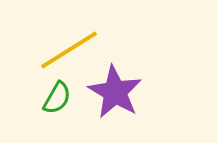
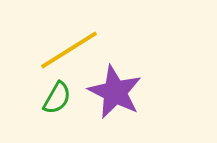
purple star: rotated 4 degrees counterclockwise
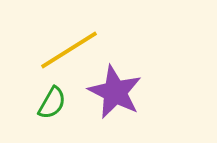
green semicircle: moved 5 px left, 5 px down
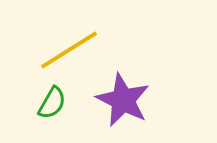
purple star: moved 8 px right, 8 px down
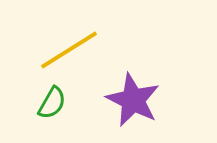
purple star: moved 10 px right
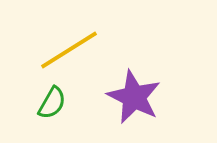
purple star: moved 1 px right, 3 px up
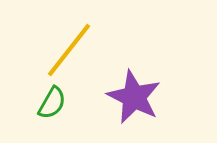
yellow line: rotated 20 degrees counterclockwise
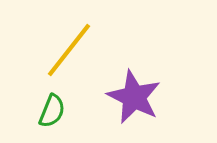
green semicircle: moved 8 px down; rotated 8 degrees counterclockwise
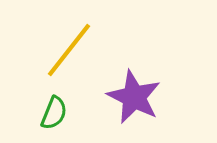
green semicircle: moved 2 px right, 2 px down
